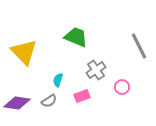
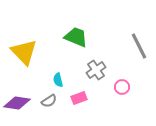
cyan semicircle: rotated 32 degrees counterclockwise
pink rectangle: moved 3 px left, 2 px down
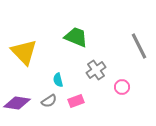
pink rectangle: moved 3 px left, 3 px down
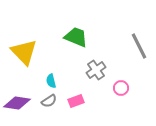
cyan semicircle: moved 7 px left, 1 px down
pink circle: moved 1 px left, 1 px down
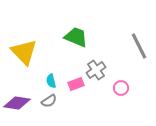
pink rectangle: moved 17 px up
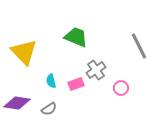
gray semicircle: moved 8 px down
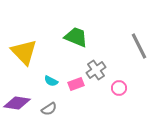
cyan semicircle: rotated 48 degrees counterclockwise
pink circle: moved 2 px left
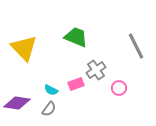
gray line: moved 3 px left
yellow triangle: moved 4 px up
cyan semicircle: moved 9 px down
gray semicircle: rotated 21 degrees counterclockwise
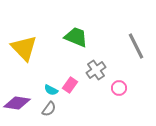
pink rectangle: moved 6 px left, 1 px down; rotated 35 degrees counterclockwise
